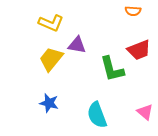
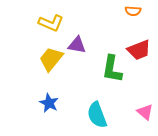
green L-shape: rotated 24 degrees clockwise
blue star: rotated 12 degrees clockwise
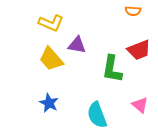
yellow trapezoid: rotated 80 degrees counterclockwise
pink triangle: moved 5 px left, 7 px up
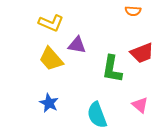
red trapezoid: moved 3 px right, 3 px down
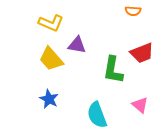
green L-shape: moved 1 px right, 1 px down
blue star: moved 4 px up
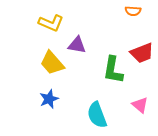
yellow trapezoid: moved 1 px right, 4 px down
blue star: rotated 24 degrees clockwise
